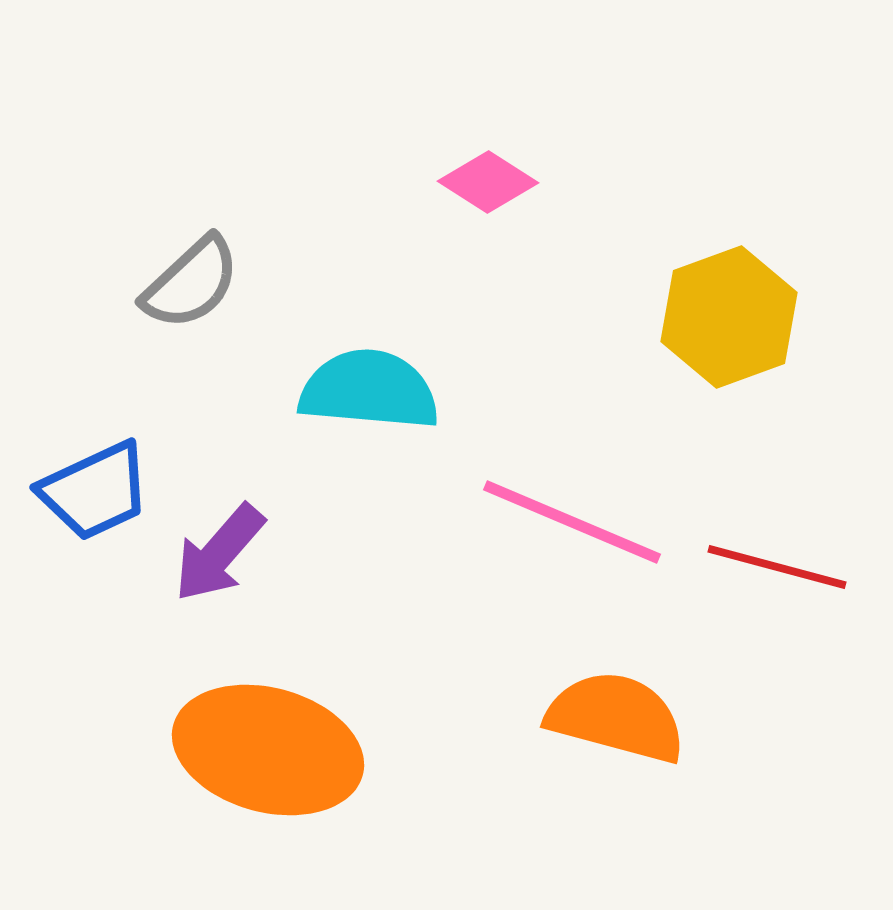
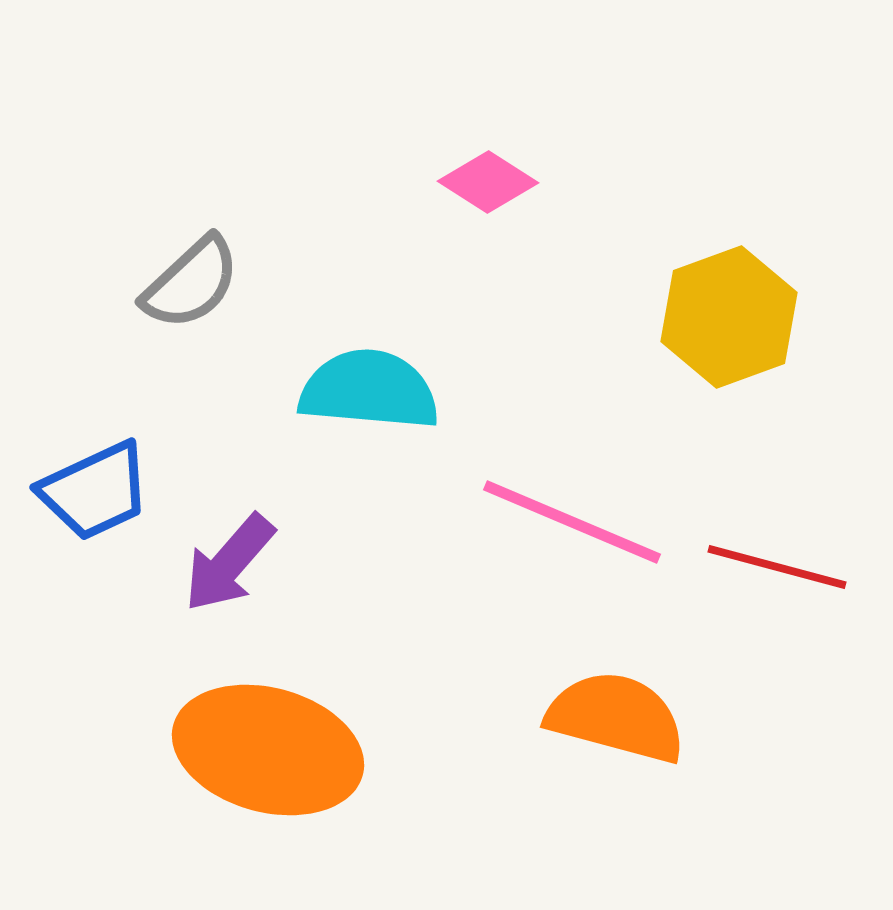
purple arrow: moved 10 px right, 10 px down
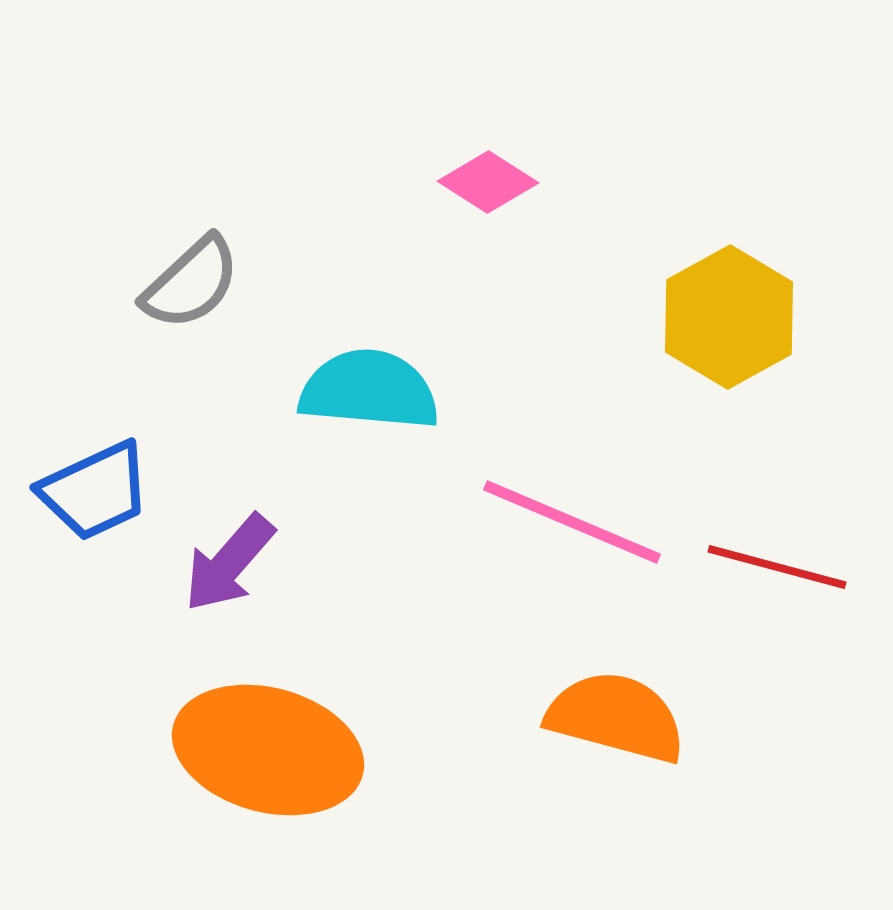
yellow hexagon: rotated 9 degrees counterclockwise
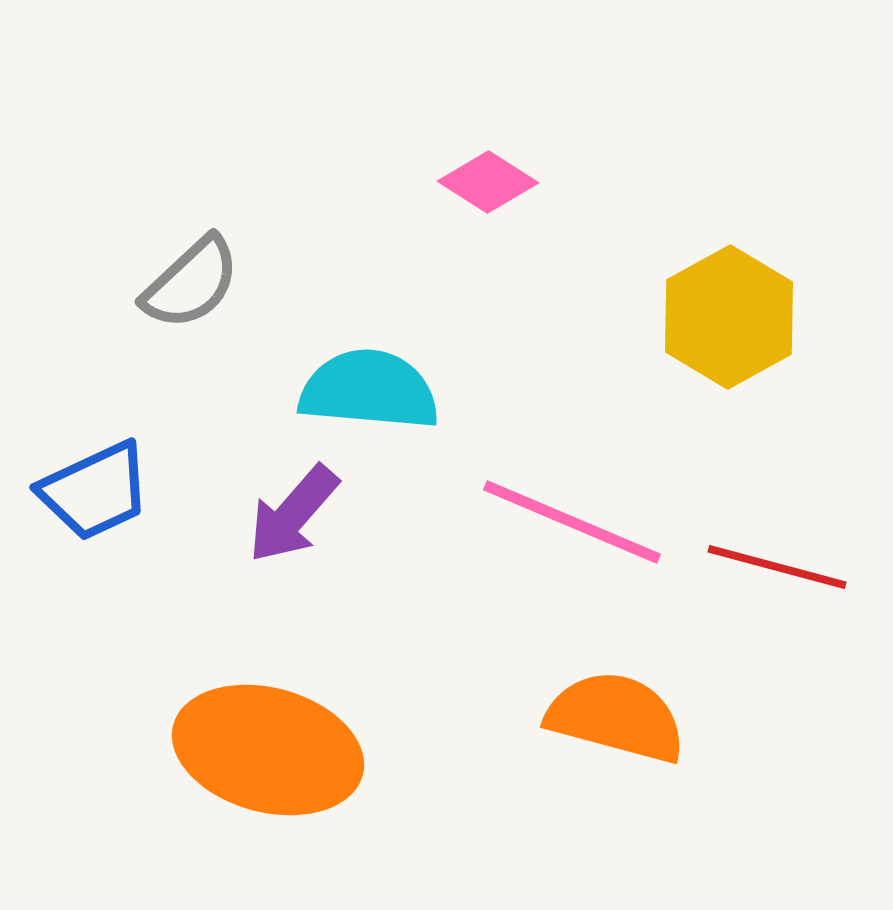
purple arrow: moved 64 px right, 49 px up
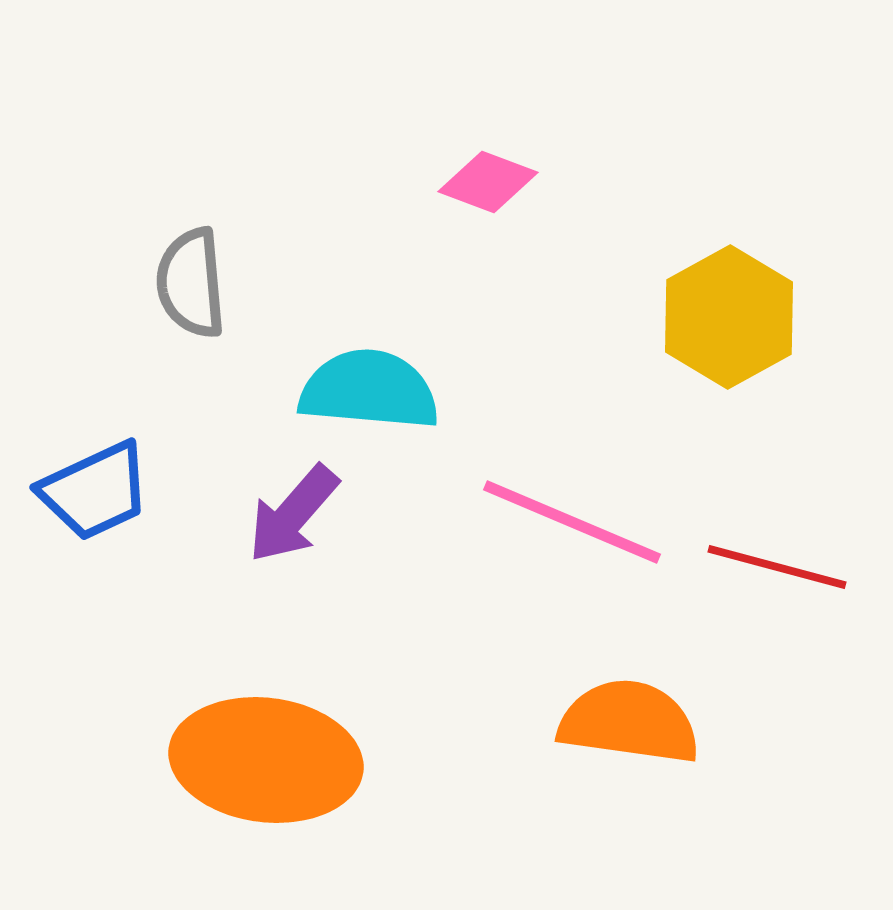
pink diamond: rotated 12 degrees counterclockwise
gray semicircle: rotated 128 degrees clockwise
orange semicircle: moved 13 px right, 5 px down; rotated 7 degrees counterclockwise
orange ellipse: moved 2 px left, 10 px down; rotated 8 degrees counterclockwise
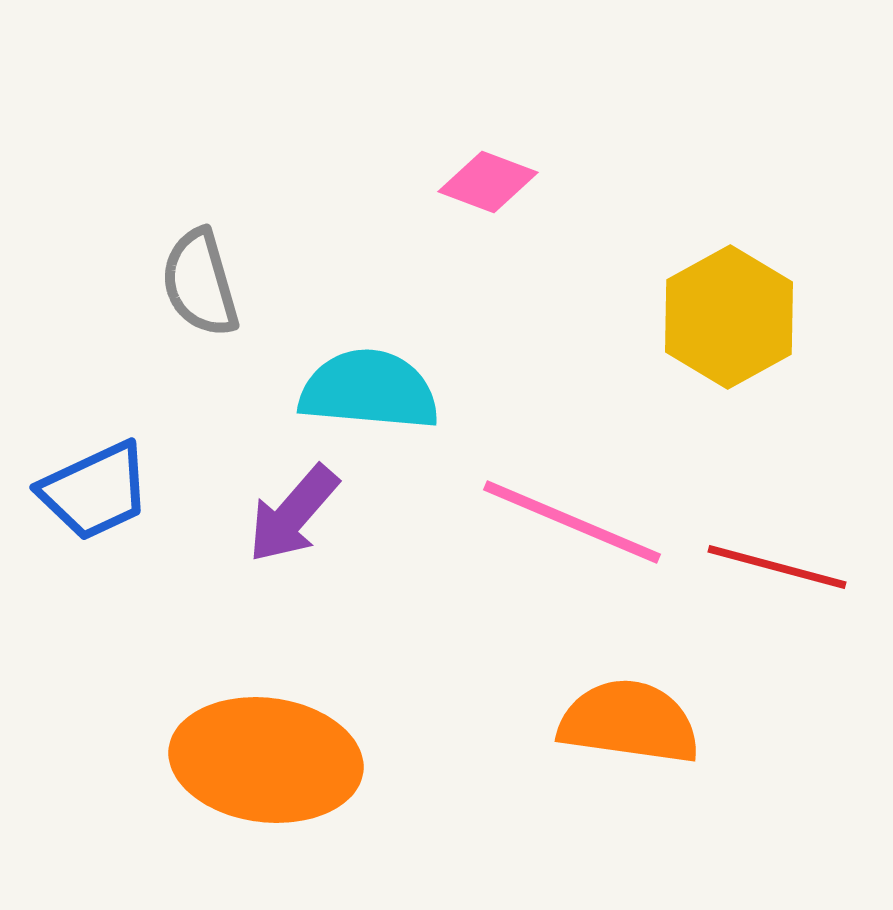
gray semicircle: moved 9 px right; rotated 11 degrees counterclockwise
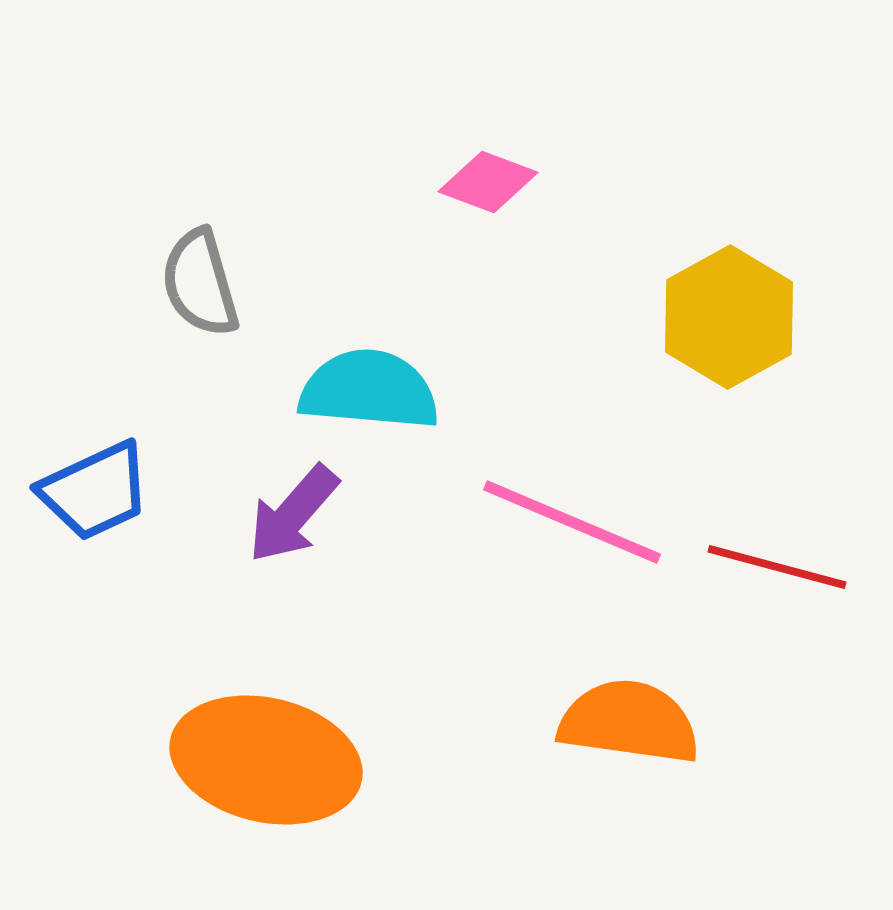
orange ellipse: rotated 6 degrees clockwise
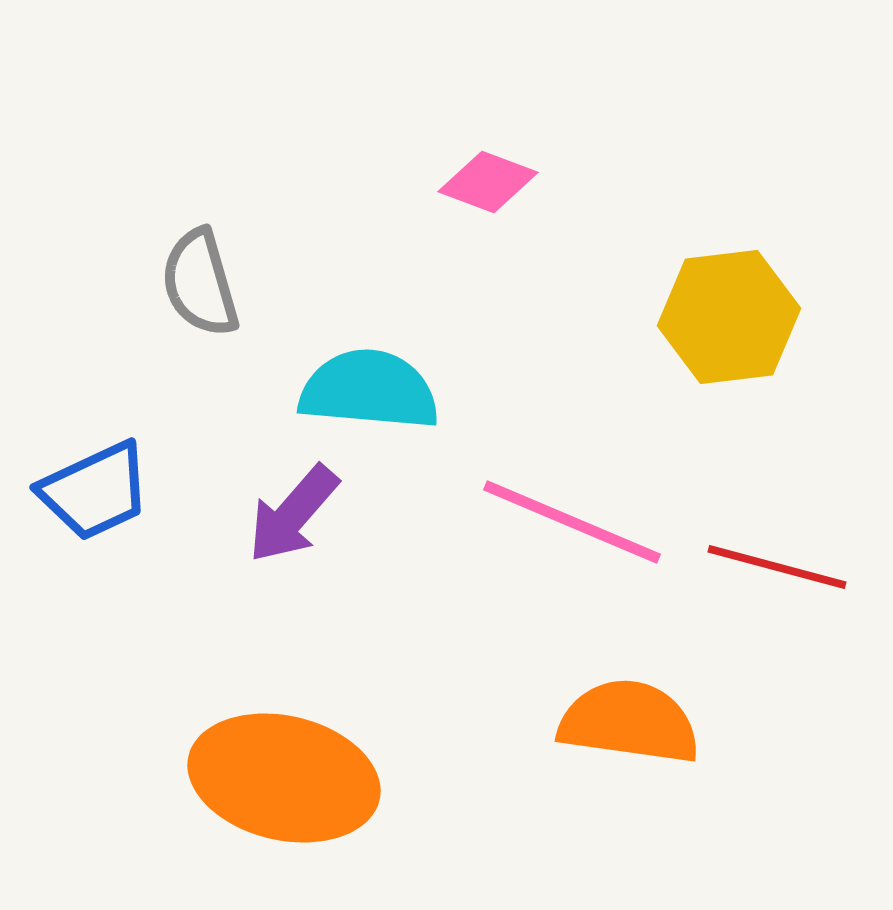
yellow hexagon: rotated 22 degrees clockwise
orange ellipse: moved 18 px right, 18 px down
